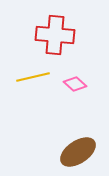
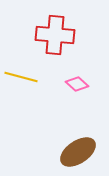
yellow line: moved 12 px left; rotated 28 degrees clockwise
pink diamond: moved 2 px right
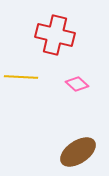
red cross: rotated 9 degrees clockwise
yellow line: rotated 12 degrees counterclockwise
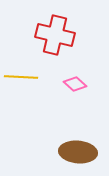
pink diamond: moved 2 px left
brown ellipse: rotated 39 degrees clockwise
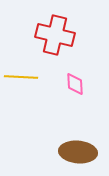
pink diamond: rotated 45 degrees clockwise
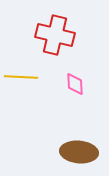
brown ellipse: moved 1 px right
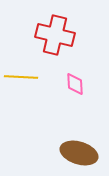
brown ellipse: moved 1 px down; rotated 12 degrees clockwise
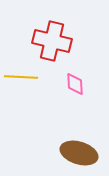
red cross: moved 3 px left, 6 px down
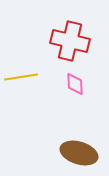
red cross: moved 18 px right
yellow line: rotated 12 degrees counterclockwise
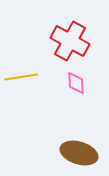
red cross: rotated 15 degrees clockwise
pink diamond: moved 1 px right, 1 px up
